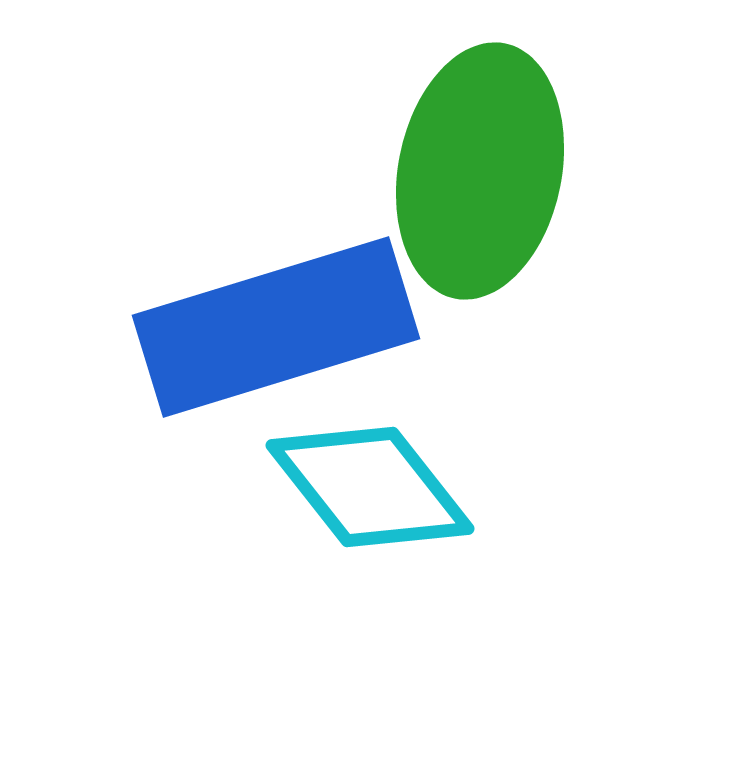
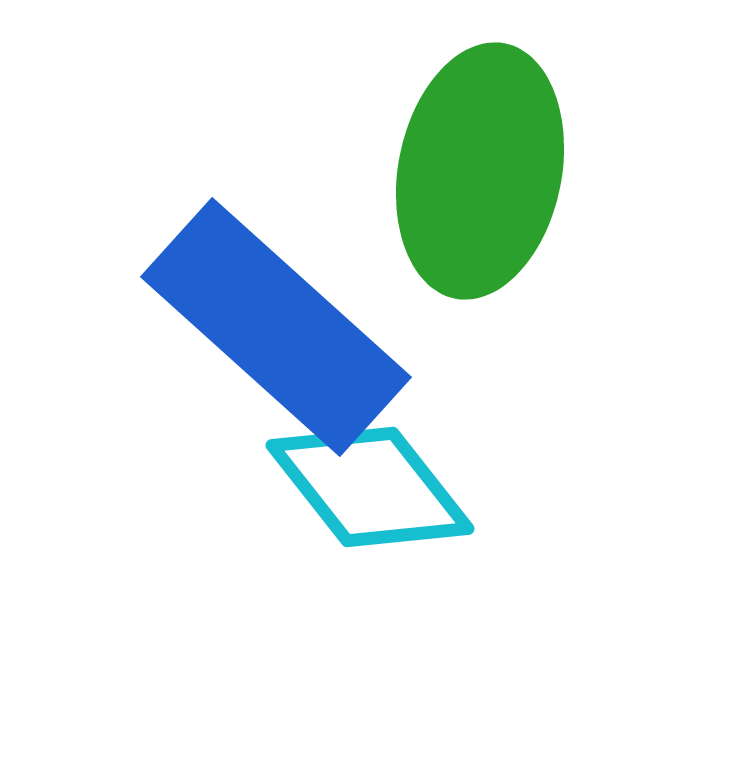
blue rectangle: rotated 59 degrees clockwise
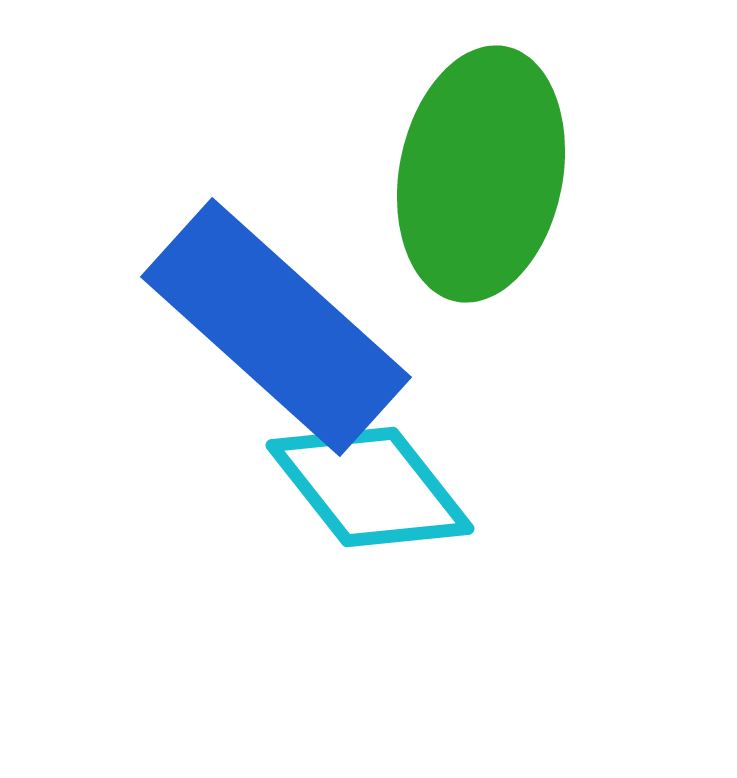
green ellipse: moved 1 px right, 3 px down
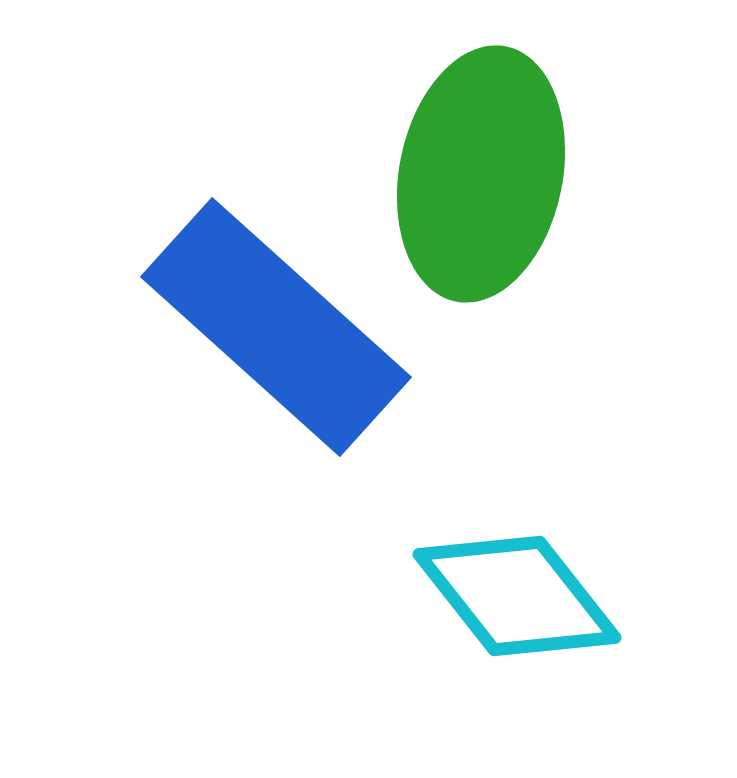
cyan diamond: moved 147 px right, 109 px down
